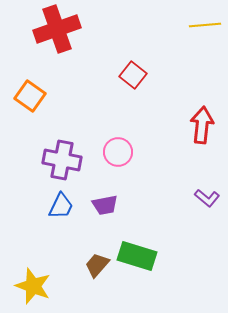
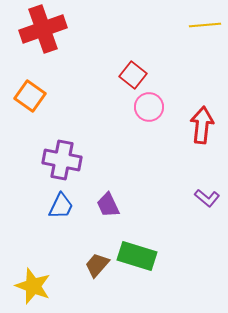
red cross: moved 14 px left
pink circle: moved 31 px right, 45 px up
purple trapezoid: moved 3 px right; rotated 76 degrees clockwise
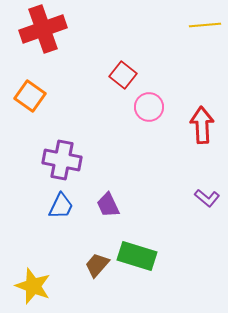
red square: moved 10 px left
red arrow: rotated 9 degrees counterclockwise
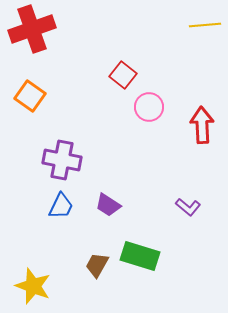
red cross: moved 11 px left
purple L-shape: moved 19 px left, 9 px down
purple trapezoid: rotated 32 degrees counterclockwise
green rectangle: moved 3 px right
brown trapezoid: rotated 12 degrees counterclockwise
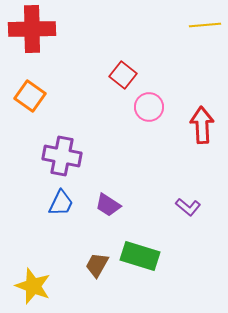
red cross: rotated 18 degrees clockwise
purple cross: moved 4 px up
blue trapezoid: moved 3 px up
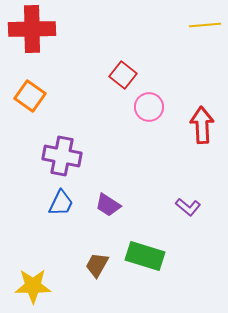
green rectangle: moved 5 px right
yellow star: rotated 21 degrees counterclockwise
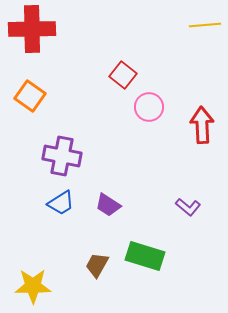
blue trapezoid: rotated 32 degrees clockwise
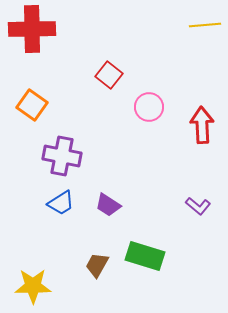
red square: moved 14 px left
orange square: moved 2 px right, 9 px down
purple L-shape: moved 10 px right, 1 px up
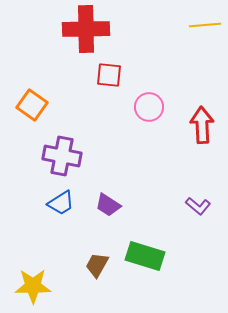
red cross: moved 54 px right
red square: rotated 32 degrees counterclockwise
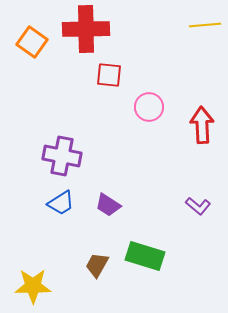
orange square: moved 63 px up
